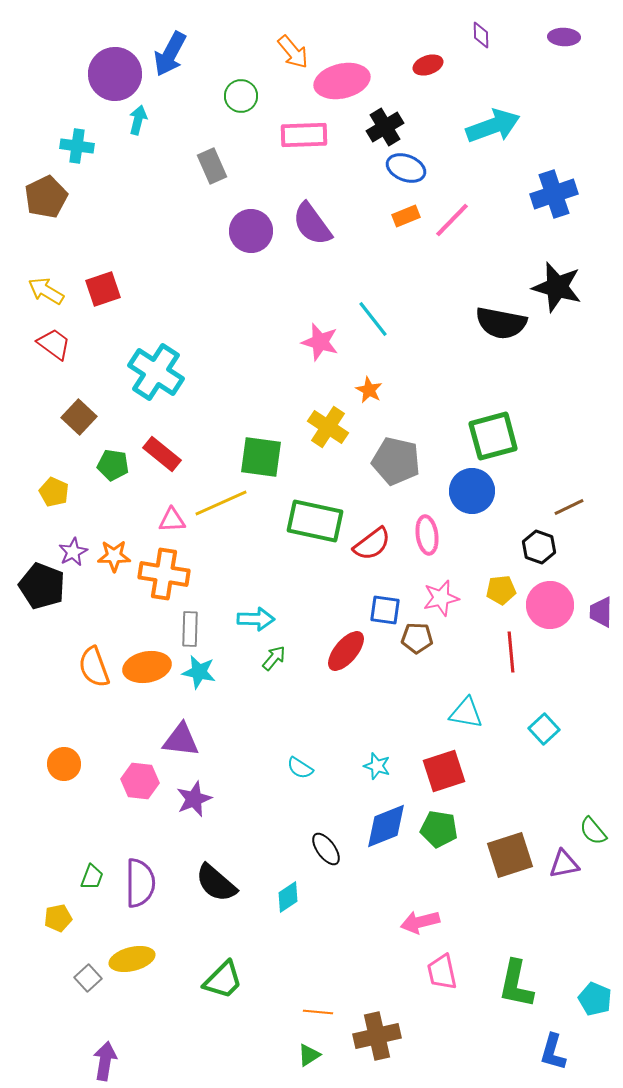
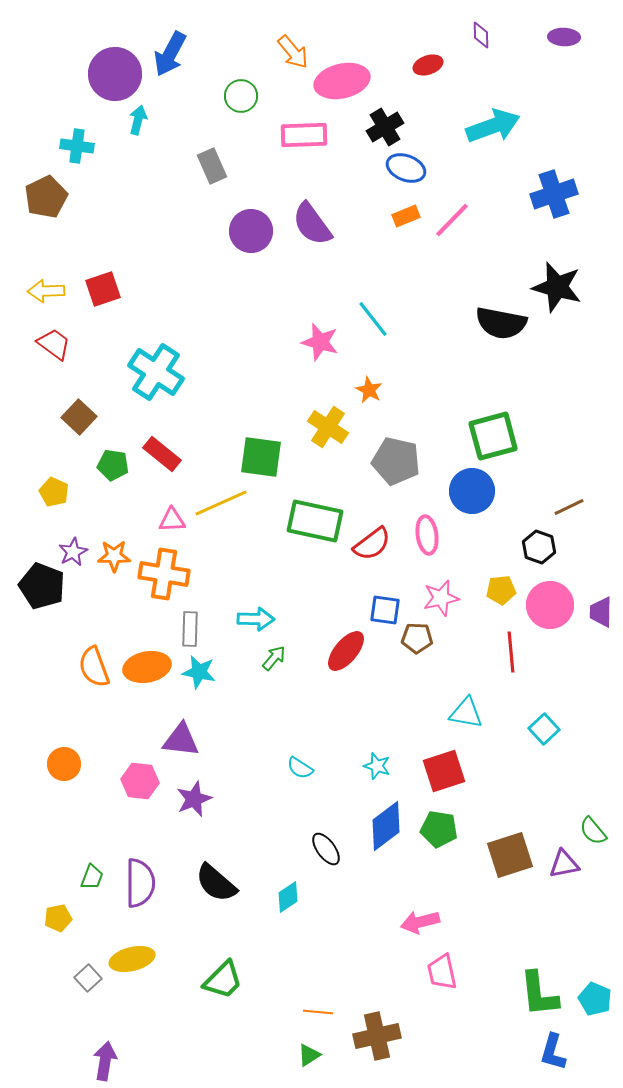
yellow arrow at (46, 291): rotated 33 degrees counterclockwise
blue diamond at (386, 826): rotated 15 degrees counterclockwise
green L-shape at (516, 984): moved 23 px right, 10 px down; rotated 18 degrees counterclockwise
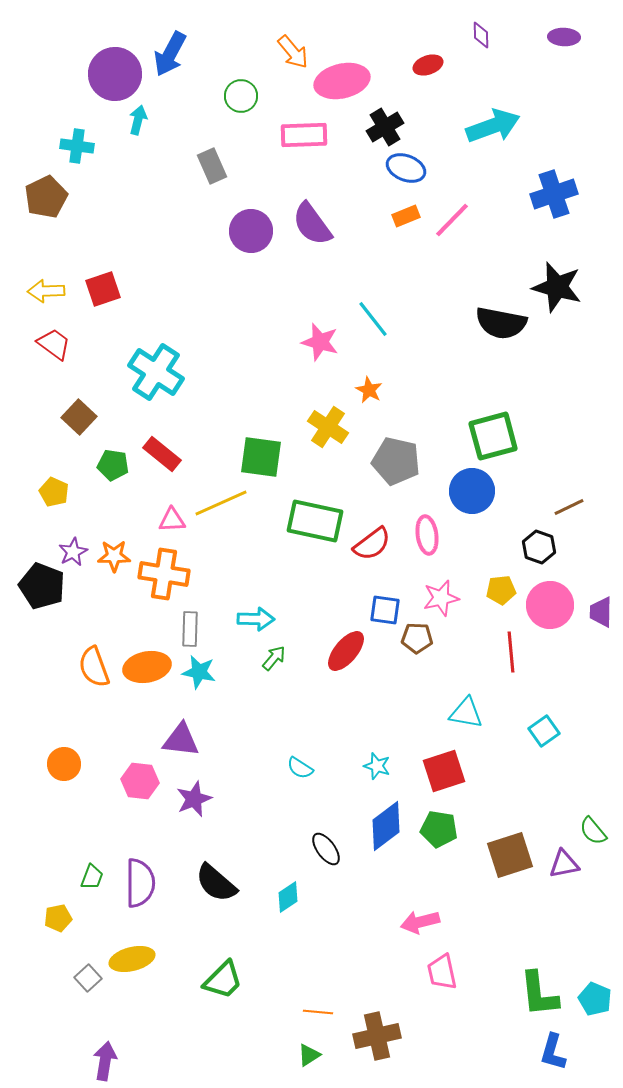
cyan square at (544, 729): moved 2 px down; rotated 8 degrees clockwise
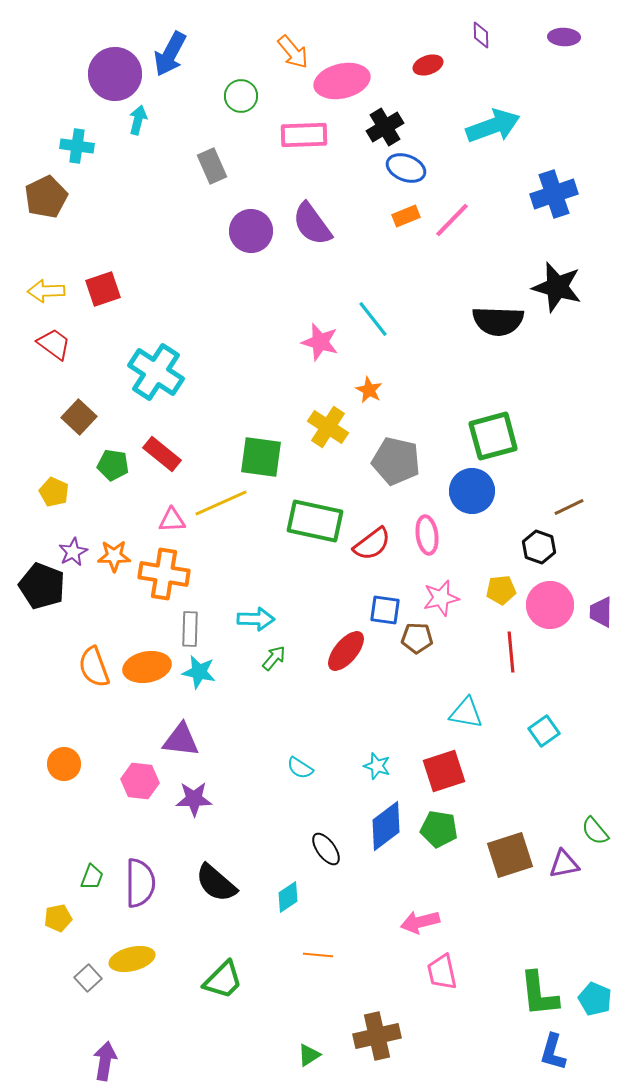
black semicircle at (501, 323): moved 3 px left, 2 px up; rotated 9 degrees counterclockwise
purple star at (194, 799): rotated 21 degrees clockwise
green semicircle at (593, 831): moved 2 px right
orange line at (318, 1012): moved 57 px up
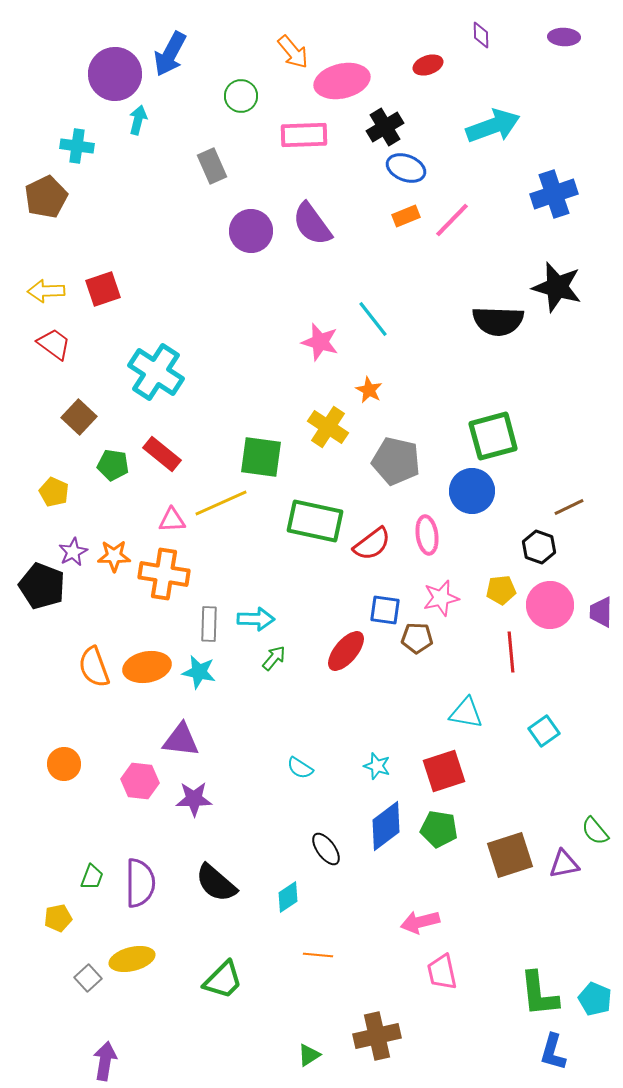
gray rectangle at (190, 629): moved 19 px right, 5 px up
